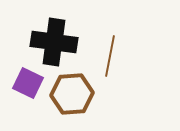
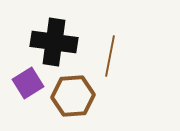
purple square: rotated 32 degrees clockwise
brown hexagon: moved 1 px right, 2 px down
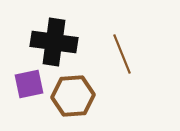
brown line: moved 12 px right, 2 px up; rotated 33 degrees counterclockwise
purple square: moved 1 px right, 1 px down; rotated 20 degrees clockwise
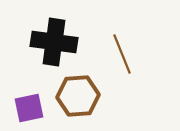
purple square: moved 24 px down
brown hexagon: moved 5 px right
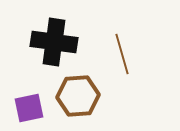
brown line: rotated 6 degrees clockwise
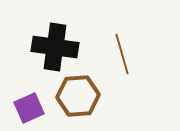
black cross: moved 1 px right, 5 px down
purple square: rotated 12 degrees counterclockwise
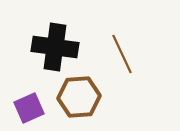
brown line: rotated 9 degrees counterclockwise
brown hexagon: moved 1 px right, 1 px down
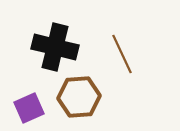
black cross: rotated 6 degrees clockwise
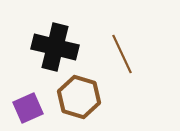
brown hexagon: rotated 21 degrees clockwise
purple square: moved 1 px left
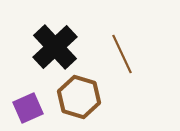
black cross: rotated 33 degrees clockwise
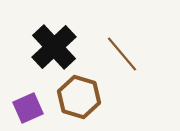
black cross: moved 1 px left
brown line: rotated 15 degrees counterclockwise
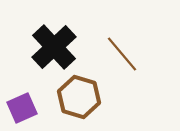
purple square: moved 6 px left
